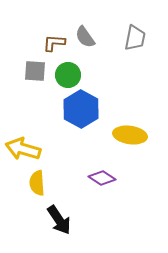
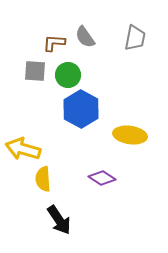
yellow semicircle: moved 6 px right, 4 px up
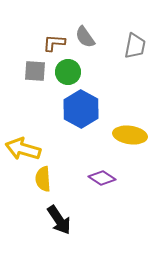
gray trapezoid: moved 8 px down
green circle: moved 3 px up
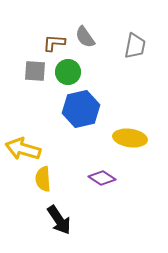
blue hexagon: rotated 18 degrees clockwise
yellow ellipse: moved 3 px down
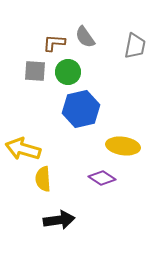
yellow ellipse: moved 7 px left, 8 px down
black arrow: rotated 64 degrees counterclockwise
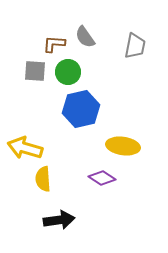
brown L-shape: moved 1 px down
yellow arrow: moved 2 px right, 1 px up
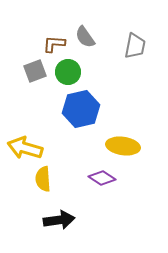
gray square: rotated 25 degrees counterclockwise
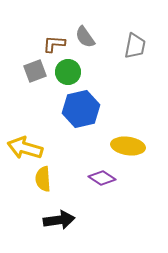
yellow ellipse: moved 5 px right
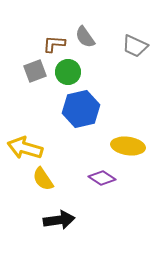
gray trapezoid: rotated 104 degrees clockwise
yellow semicircle: rotated 30 degrees counterclockwise
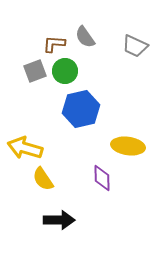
green circle: moved 3 px left, 1 px up
purple diamond: rotated 56 degrees clockwise
black arrow: rotated 8 degrees clockwise
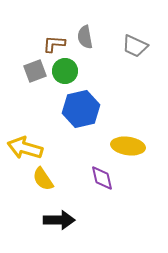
gray semicircle: rotated 25 degrees clockwise
purple diamond: rotated 12 degrees counterclockwise
